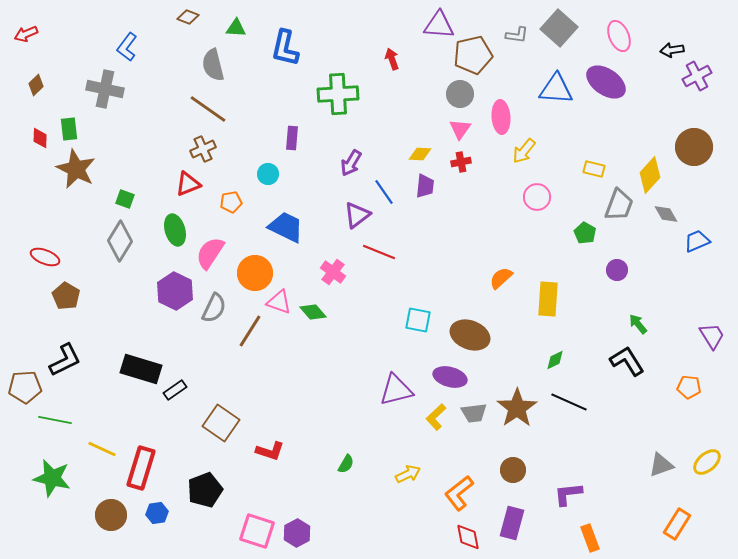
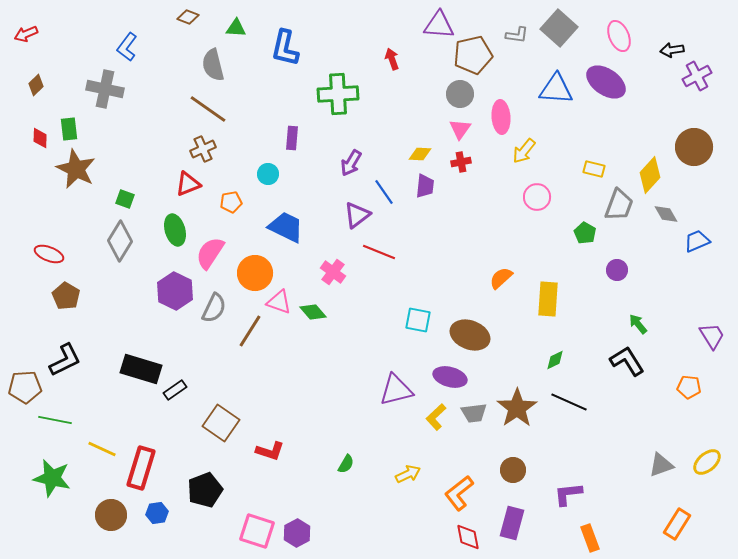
red ellipse at (45, 257): moved 4 px right, 3 px up
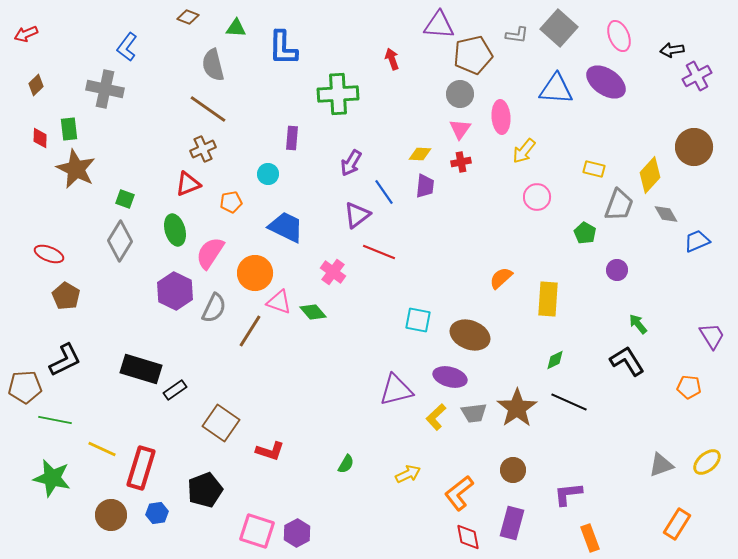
blue L-shape at (285, 48): moved 2 px left; rotated 12 degrees counterclockwise
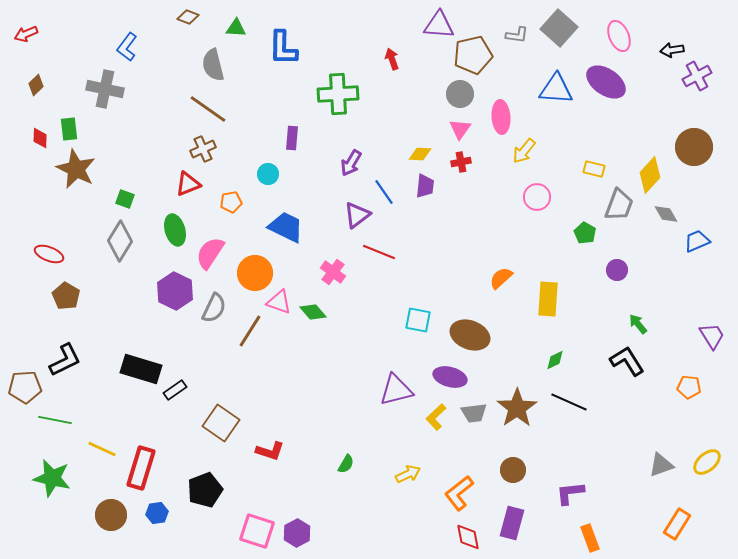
purple L-shape at (568, 494): moved 2 px right, 1 px up
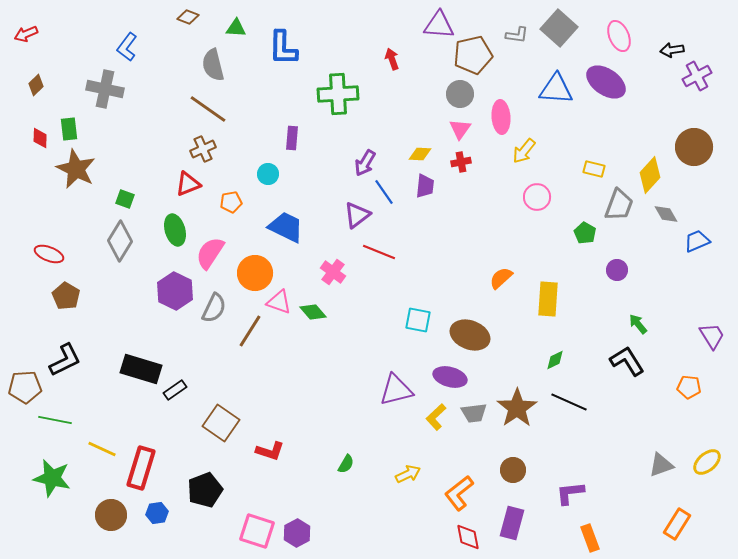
purple arrow at (351, 163): moved 14 px right
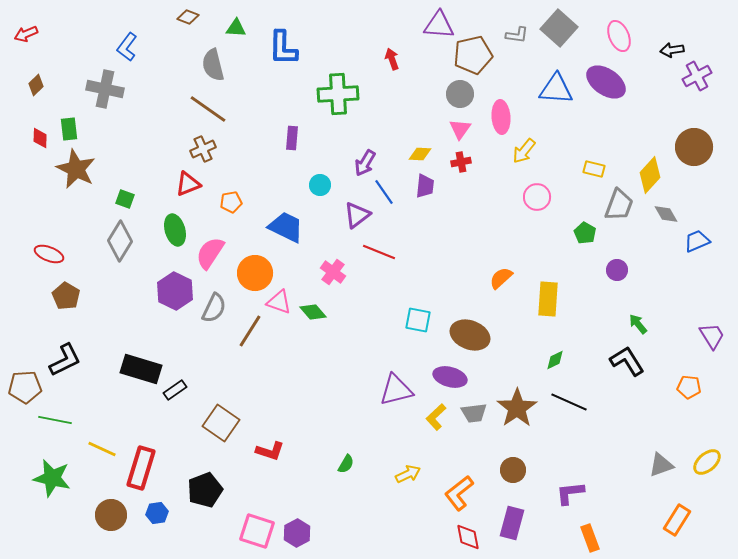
cyan circle at (268, 174): moved 52 px right, 11 px down
orange rectangle at (677, 524): moved 4 px up
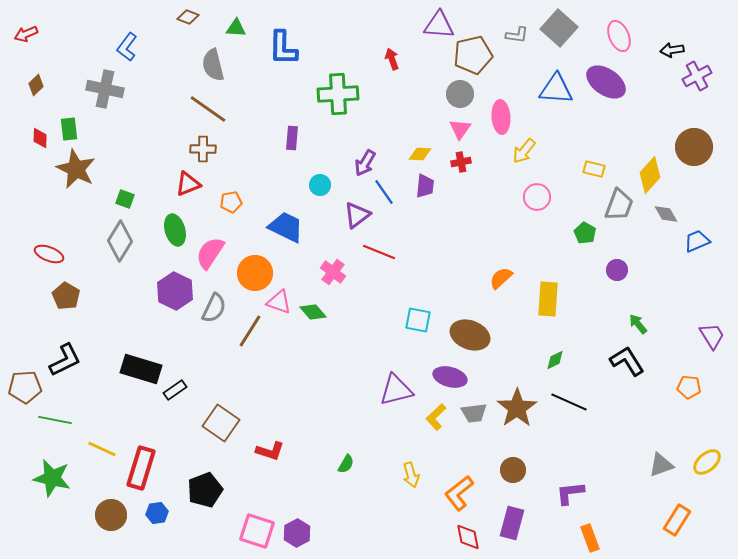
brown cross at (203, 149): rotated 25 degrees clockwise
yellow arrow at (408, 474): moved 3 px right, 1 px down; rotated 100 degrees clockwise
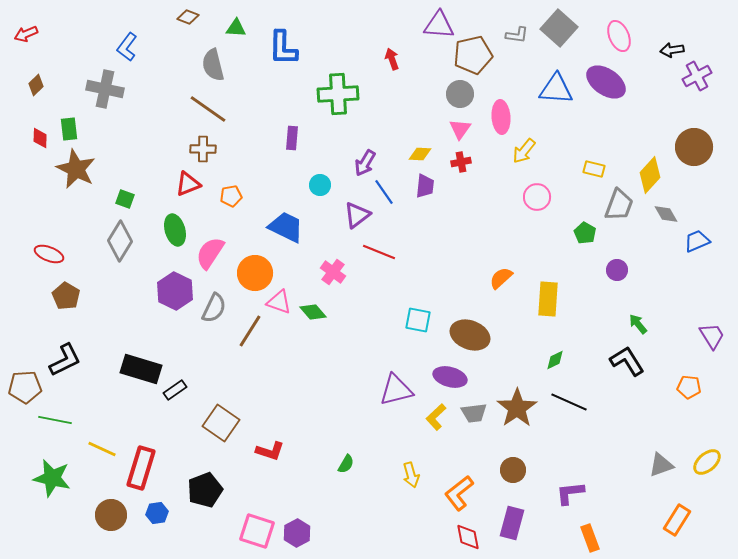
orange pentagon at (231, 202): moved 6 px up
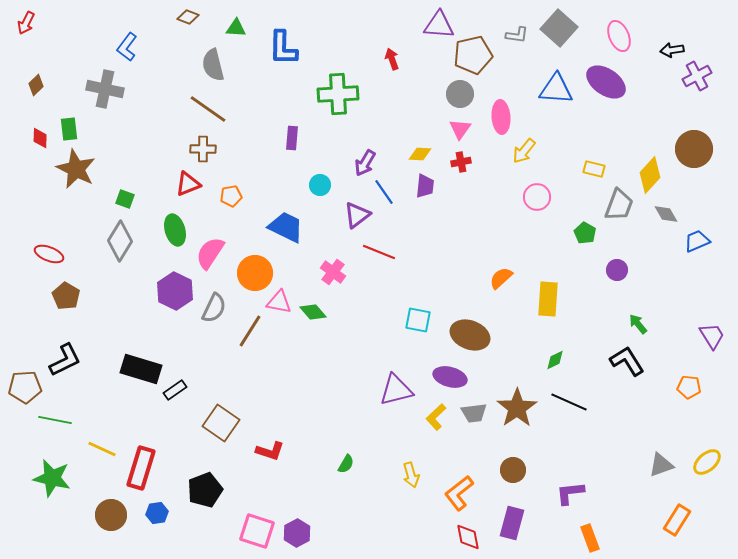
red arrow at (26, 34): moved 11 px up; rotated 40 degrees counterclockwise
brown circle at (694, 147): moved 2 px down
pink triangle at (279, 302): rotated 8 degrees counterclockwise
